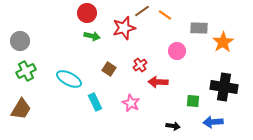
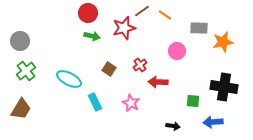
red circle: moved 1 px right
orange star: rotated 20 degrees clockwise
green cross: rotated 12 degrees counterclockwise
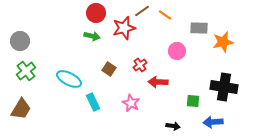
red circle: moved 8 px right
cyan rectangle: moved 2 px left
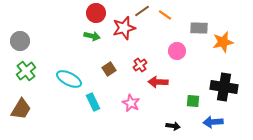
brown square: rotated 24 degrees clockwise
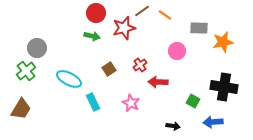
gray circle: moved 17 px right, 7 px down
green square: rotated 24 degrees clockwise
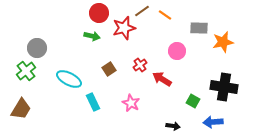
red circle: moved 3 px right
red arrow: moved 4 px right, 3 px up; rotated 30 degrees clockwise
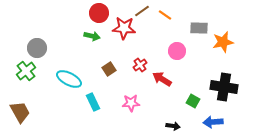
red star: rotated 20 degrees clockwise
pink star: rotated 30 degrees counterclockwise
brown trapezoid: moved 1 px left, 3 px down; rotated 60 degrees counterclockwise
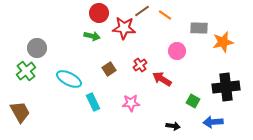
black cross: moved 2 px right; rotated 16 degrees counterclockwise
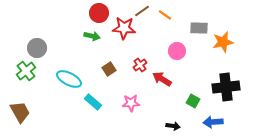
cyan rectangle: rotated 24 degrees counterclockwise
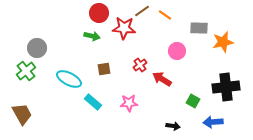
brown square: moved 5 px left; rotated 24 degrees clockwise
pink star: moved 2 px left
brown trapezoid: moved 2 px right, 2 px down
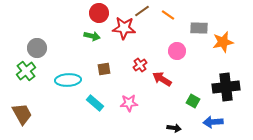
orange line: moved 3 px right
cyan ellipse: moved 1 px left, 1 px down; rotated 30 degrees counterclockwise
cyan rectangle: moved 2 px right, 1 px down
black arrow: moved 1 px right, 2 px down
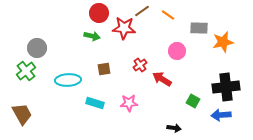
cyan rectangle: rotated 24 degrees counterclockwise
blue arrow: moved 8 px right, 7 px up
